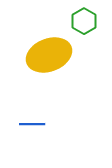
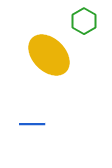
yellow ellipse: rotated 66 degrees clockwise
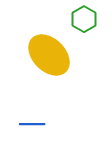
green hexagon: moved 2 px up
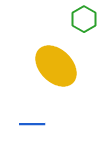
yellow ellipse: moved 7 px right, 11 px down
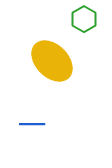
yellow ellipse: moved 4 px left, 5 px up
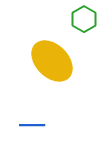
blue line: moved 1 px down
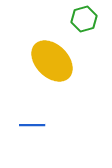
green hexagon: rotated 15 degrees clockwise
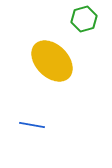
blue line: rotated 10 degrees clockwise
